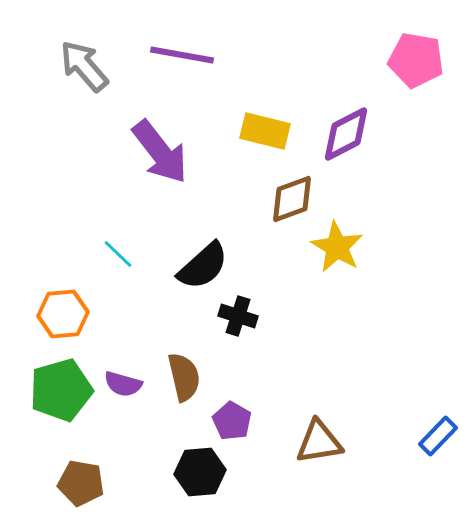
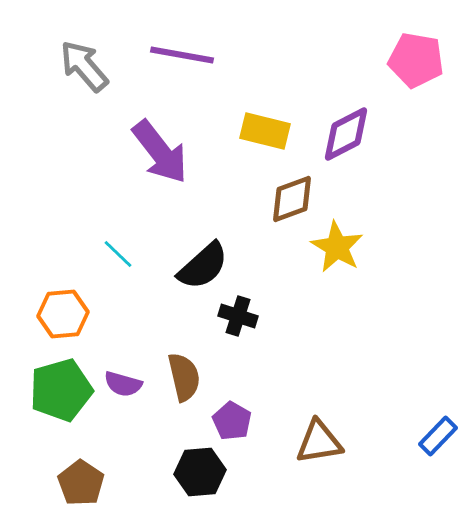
brown pentagon: rotated 24 degrees clockwise
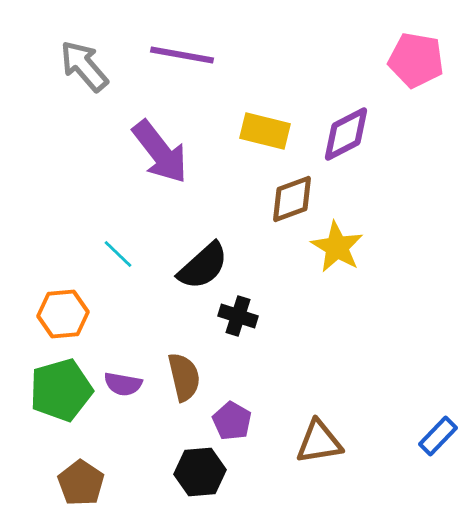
purple semicircle: rotated 6 degrees counterclockwise
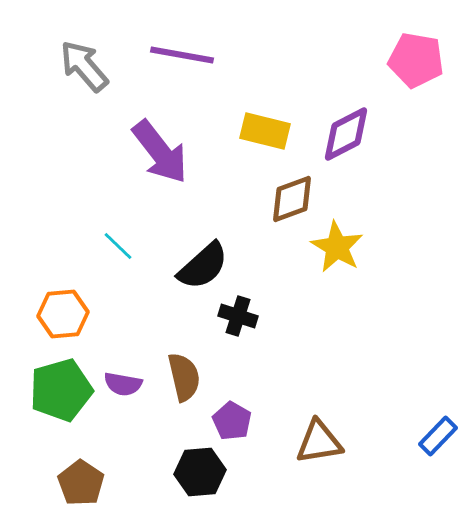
cyan line: moved 8 px up
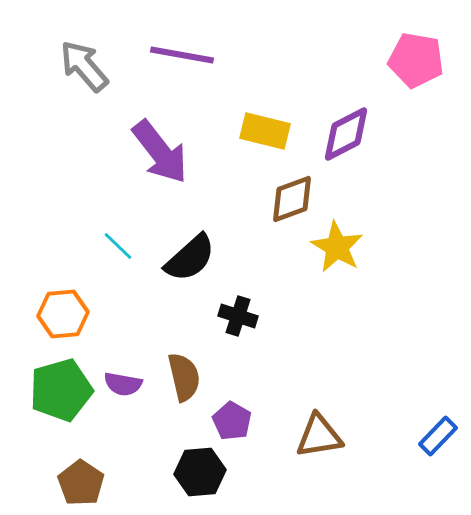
black semicircle: moved 13 px left, 8 px up
brown triangle: moved 6 px up
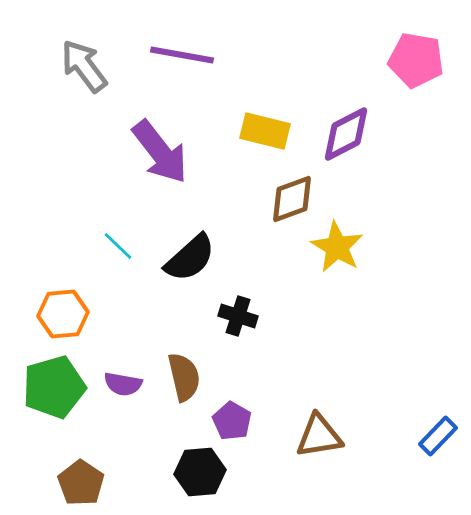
gray arrow: rotated 4 degrees clockwise
green pentagon: moved 7 px left, 3 px up
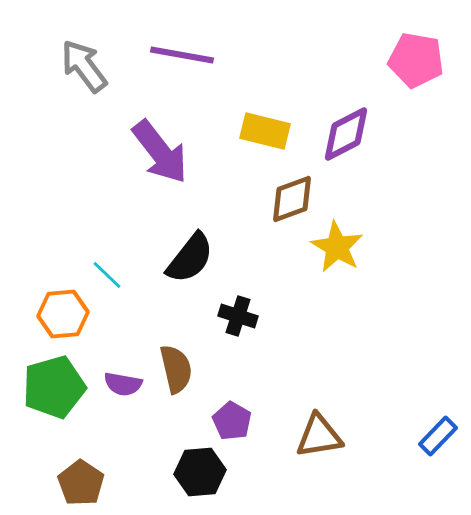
cyan line: moved 11 px left, 29 px down
black semicircle: rotated 10 degrees counterclockwise
brown semicircle: moved 8 px left, 8 px up
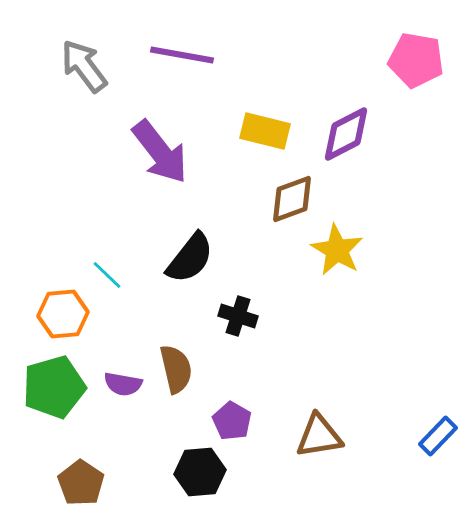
yellow star: moved 3 px down
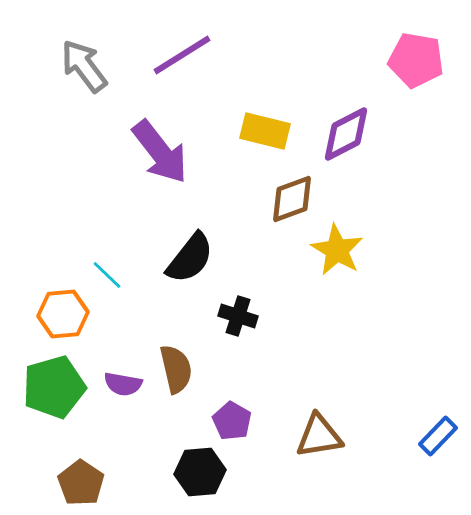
purple line: rotated 42 degrees counterclockwise
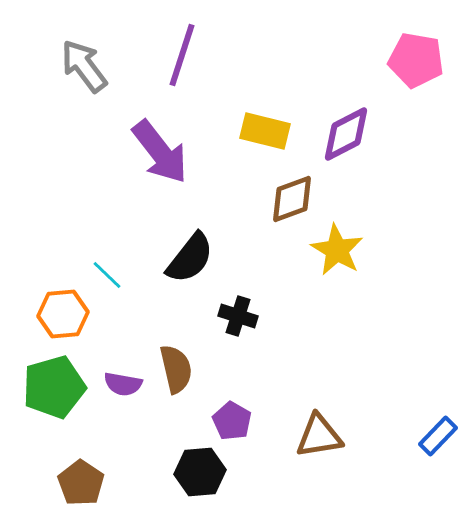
purple line: rotated 40 degrees counterclockwise
